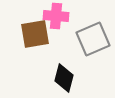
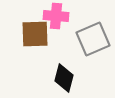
brown square: rotated 8 degrees clockwise
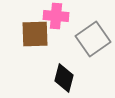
gray square: rotated 12 degrees counterclockwise
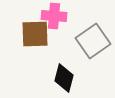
pink cross: moved 2 px left
gray square: moved 2 px down
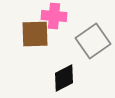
black diamond: rotated 48 degrees clockwise
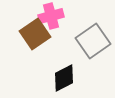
pink cross: moved 3 px left; rotated 20 degrees counterclockwise
brown square: rotated 32 degrees counterclockwise
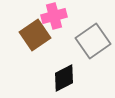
pink cross: moved 3 px right
brown square: moved 1 px down
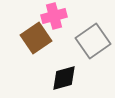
brown square: moved 1 px right, 3 px down
black diamond: rotated 12 degrees clockwise
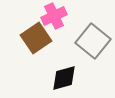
pink cross: rotated 10 degrees counterclockwise
gray square: rotated 16 degrees counterclockwise
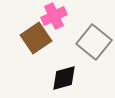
gray square: moved 1 px right, 1 px down
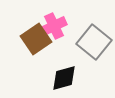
pink cross: moved 10 px down
brown square: moved 1 px down
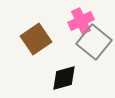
pink cross: moved 27 px right, 5 px up
